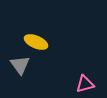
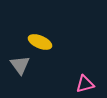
yellow ellipse: moved 4 px right
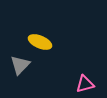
gray triangle: rotated 20 degrees clockwise
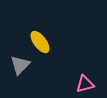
yellow ellipse: rotated 30 degrees clockwise
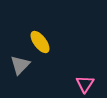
pink triangle: rotated 42 degrees counterclockwise
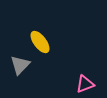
pink triangle: rotated 36 degrees clockwise
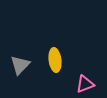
yellow ellipse: moved 15 px right, 18 px down; rotated 30 degrees clockwise
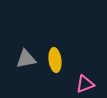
gray triangle: moved 6 px right, 6 px up; rotated 35 degrees clockwise
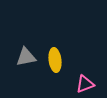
gray triangle: moved 2 px up
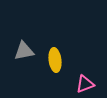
gray triangle: moved 2 px left, 6 px up
